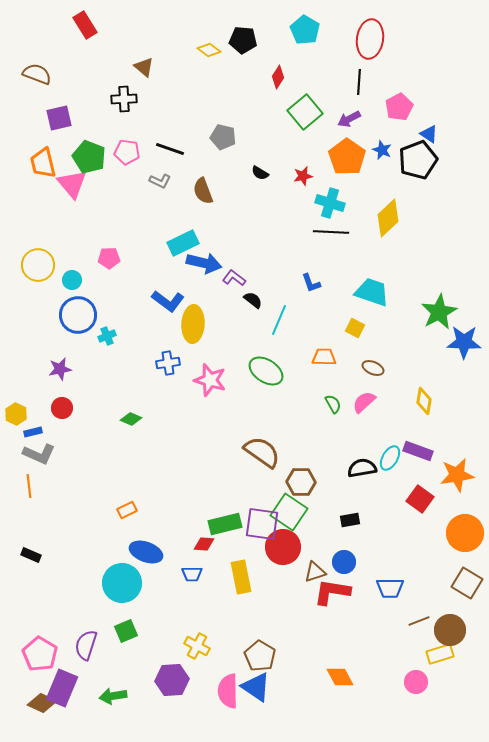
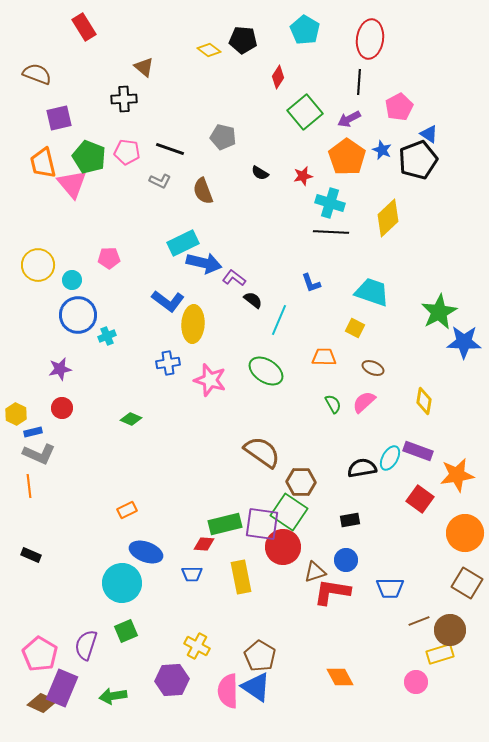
red rectangle at (85, 25): moved 1 px left, 2 px down
blue circle at (344, 562): moved 2 px right, 2 px up
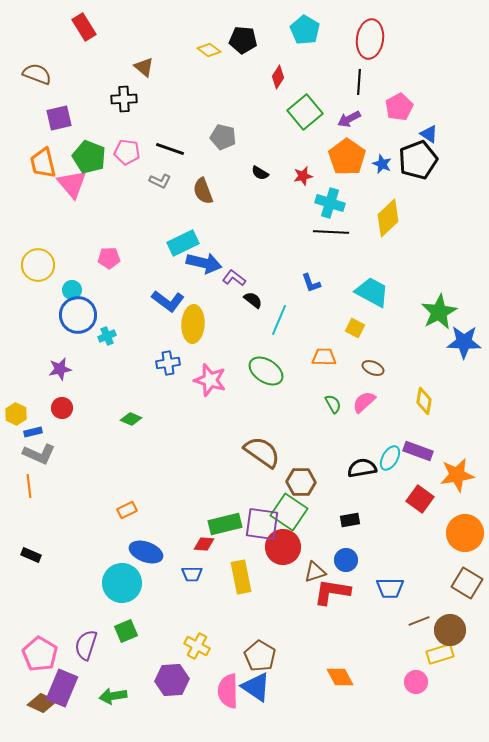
blue star at (382, 150): moved 14 px down
cyan circle at (72, 280): moved 10 px down
cyan trapezoid at (372, 292): rotated 9 degrees clockwise
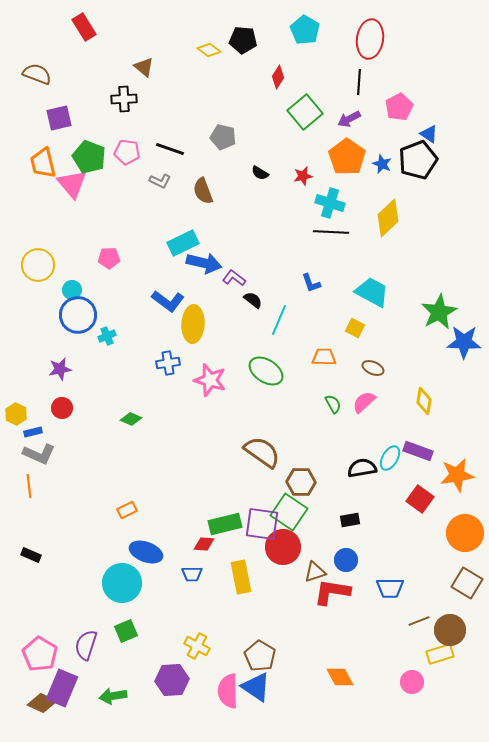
pink circle at (416, 682): moved 4 px left
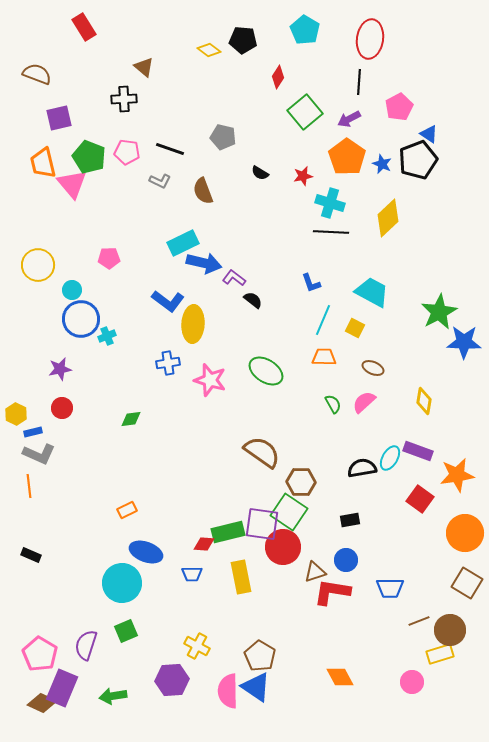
blue circle at (78, 315): moved 3 px right, 4 px down
cyan line at (279, 320): moved 44 px right
green diamond at (131, 419): rotated 30 degrees counterclockwise
green rectangle at (225, 524): moved 3 px right, 8 px down
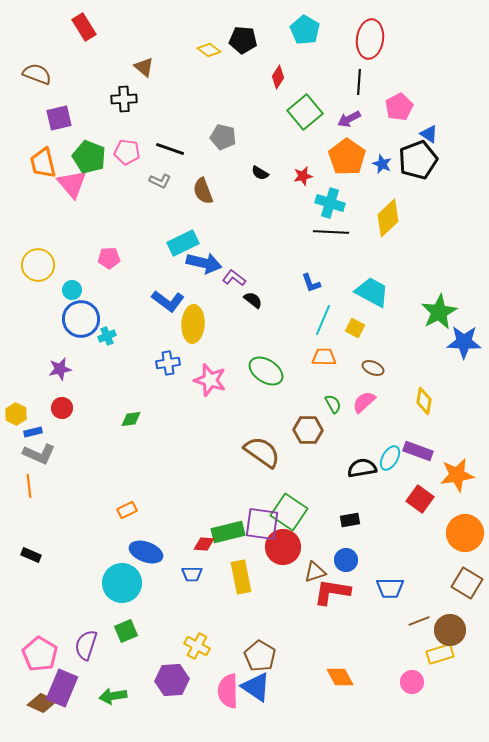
brown hexagon at (301, 482): moved 7 px right, 52 px up
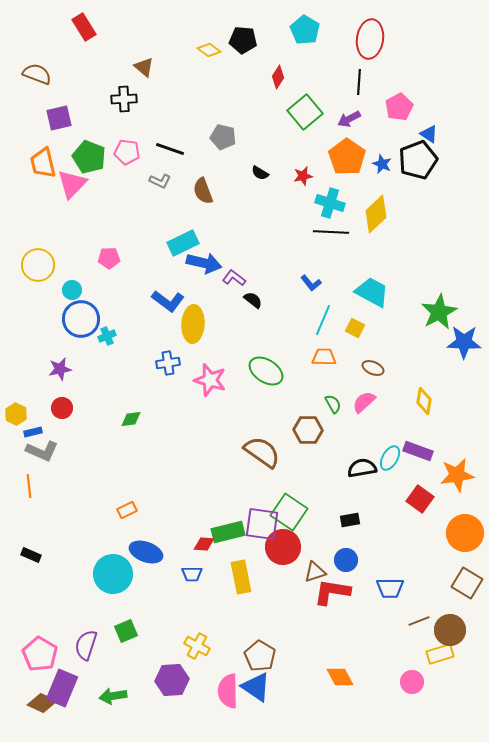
pink triangle at (72, 184): rotated 24 degrees clockwise
yellow diamond at (388, 218): moved 12 px left, 4 px up
blue L-shape at (311, 283): rotated 20 degrees counterclockwise
gray L-shape at (39, 454): moved 3 px right, 3 px up
cyan circle at (122, 583): moved 9 px left, 9 px up
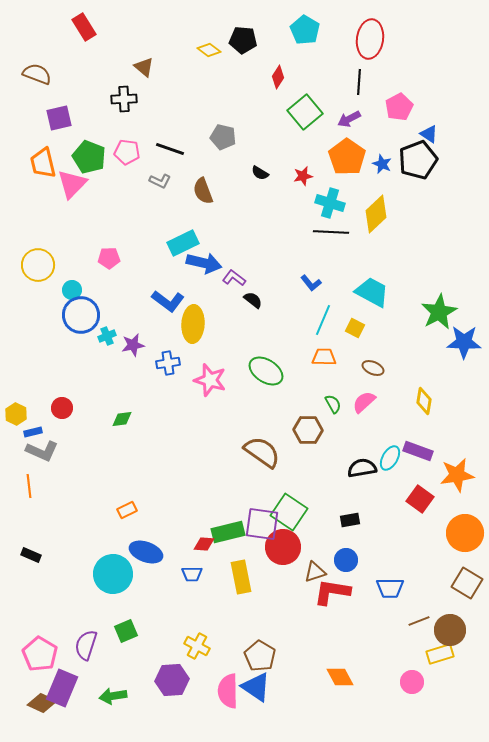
blue circle at (81, 319): moved 4 px up
purple star at (60, 369): moved 73 px right, 24 px up
green diamond at (131, 419): moved 9 px left
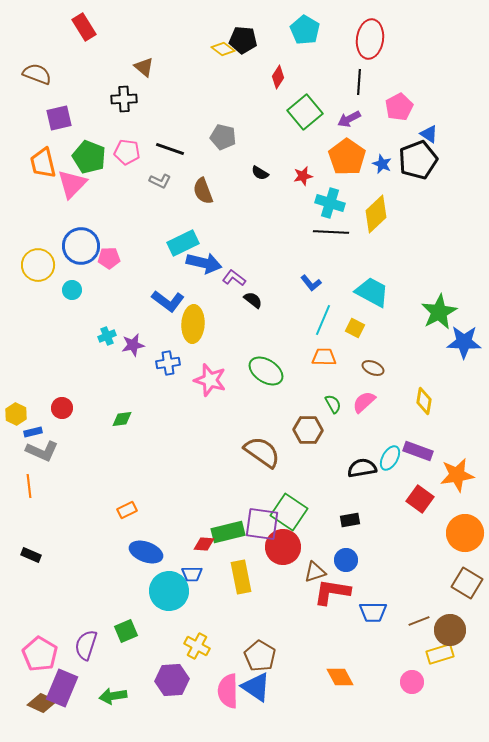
yellow diamond at (209, 50): moved 14 px right, 1 px up
blue circle at (81, 315): moved 69 px up
cyan circle at (113, 574): moved 56 px right, 17 px down
blue trapezoid at (390, 588): moved 17 px left, 24 px down
